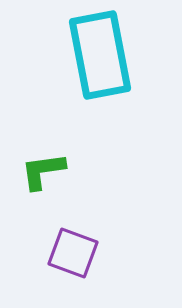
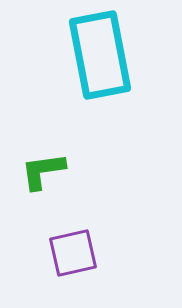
purple square: rotated 33 degrees counterclockwise
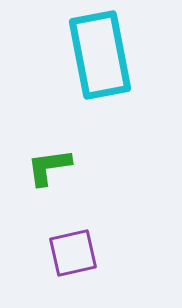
green L-shape: moved 6 px right, 4 px up
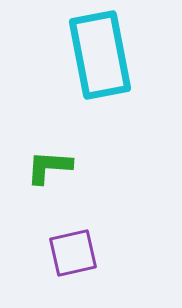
green L-shape: rotated 12 degrees clockwise
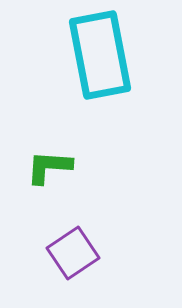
purple square: rotated 21 degrees counterclockwise
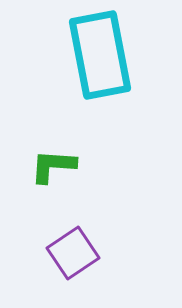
green L-shape: moved 4 px right, 1 px up
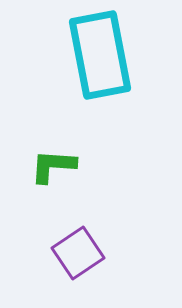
purple square: moved 5 px right
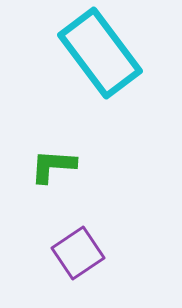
cyan rectangle: moved 2 px up; rotated 26 degrees counterclockwise
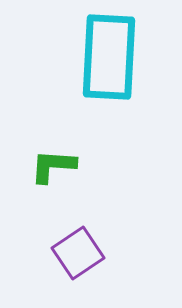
cyan rectangle: moved 9 px right, 4 px down; rotated 40 degrees clockwise
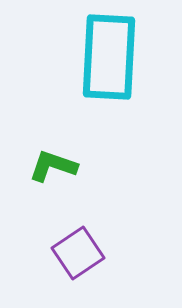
green L-shape: rotated 15 degrees clockwise
